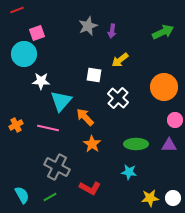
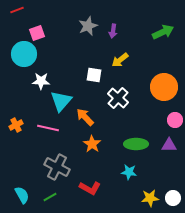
purple arrow: moved 1 px right
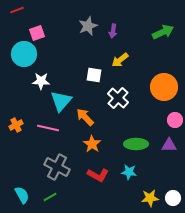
red L-shape: moved 8 px right, 13 px up
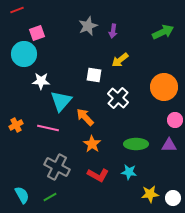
yellow star: moved 4 px up
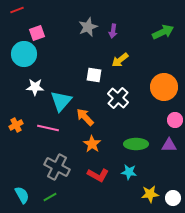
gray star: moved 1 px down
white star: moved 6 px left, 6 px down
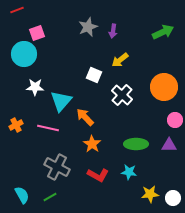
white square: rotated 14 degrees clockwise
white cross: moved 4 px right, 3 px up
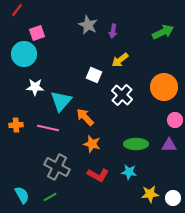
red line: rotated 32 degrees counterclockwise
gray star: moved 2 px up; rotated 24 degrees counterclockwise
orange cross: rotated 24 degrees clockwise
orange star: rotated 18 degrees counterclockwise
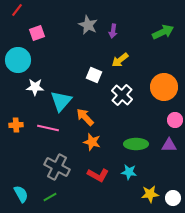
cyan circle: moved 6 px left, 6 px down
orange star: moved 2 px up
cyan semicircle: moved 1 px left, 1 px up
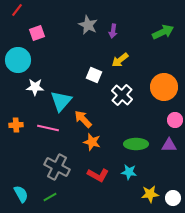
orange arrow: moved 2 px left, 2 px down
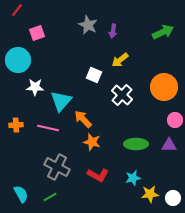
cyan star: moved 4 px right, 6 px down; rotated 21 degrees counterclockwise
